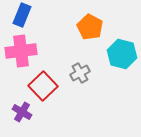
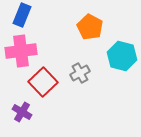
cyan hexagon: moved 2 px down
red square: moved 4 px up
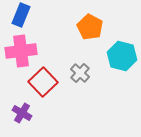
blue rectangle: moved 1 px left
gray cross: rotated 18 degrees counterclockwise
purple cross: moved 1 px down
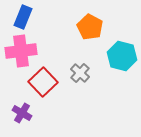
blue rectangle: moved 2 px right, 2 px down
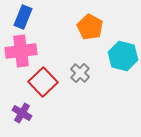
cyan hexagon: moved 1 px right
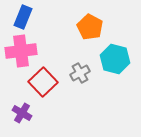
cyan hexagon: moved 8 px left, 3 px down
gray cross: rotated 18 degrees clockwise
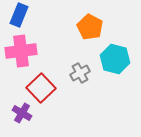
blue rectangle: moved 4 px left, 2 px up
red square: moved 2 px left, 6 px down
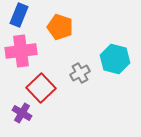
orange pentagon: moved 30 px left; rotated 10 degrees counterclockwise
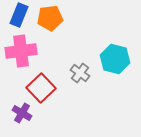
orange pentagon: moved 10 px left, 9 px up; rotated 25 degrees counterclockwise
gray cross: rotated 24 degrees counterclockwise
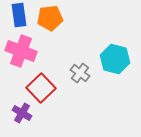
blue rectangle: rotated 30 degrees counterclockwise
pink cross: rotated 28 degrees clockwise
